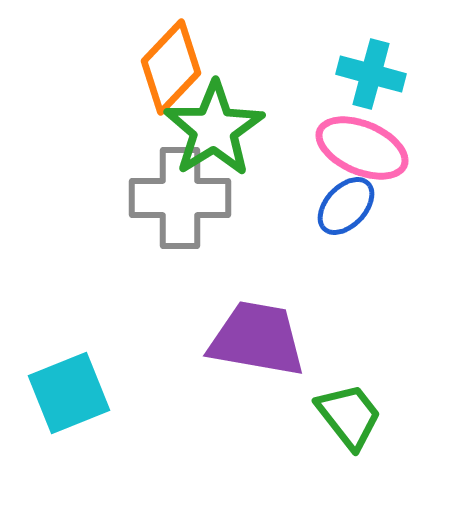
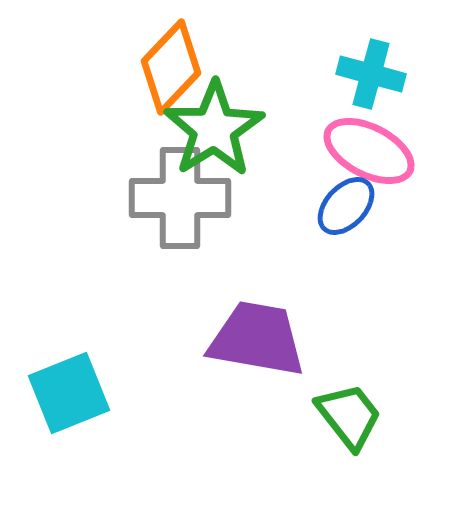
pink ellipse: moved 7 px right, 3 px down; rotated 4 degrees clockwise
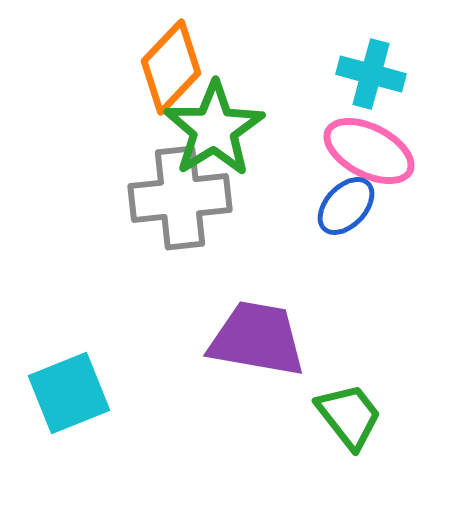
gray cross: rotated 6 degrees counterclockwise
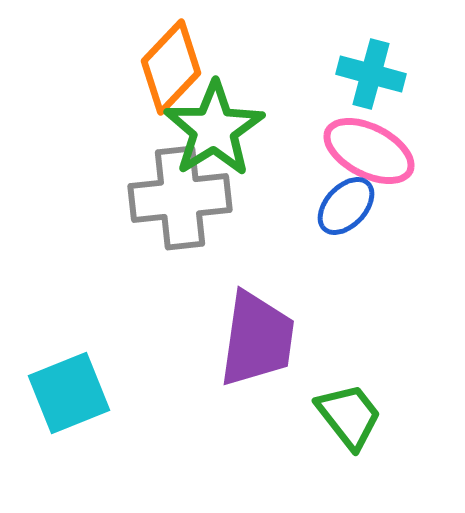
purple trapezoid: rotated 88 degrees clockwise
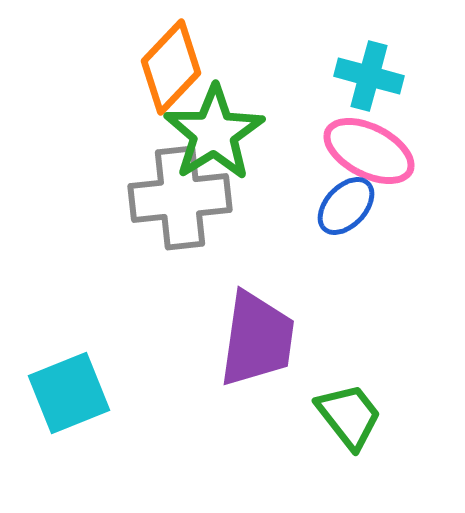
cyan cross: moved 2 px left, 2 px down
green star: moved 4 px down
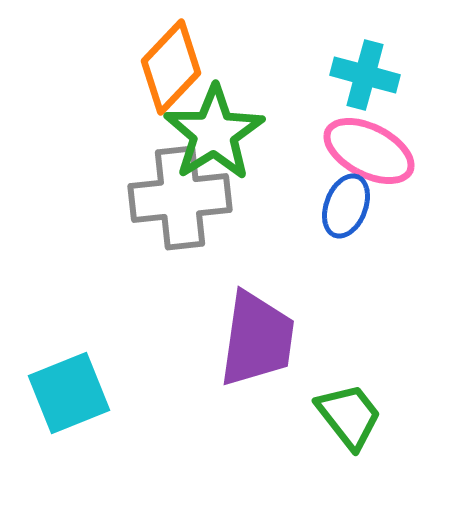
cyan cross: moved 4 px left, 1 px up
blue ellipse: rotated 22 degrees counterclockwise
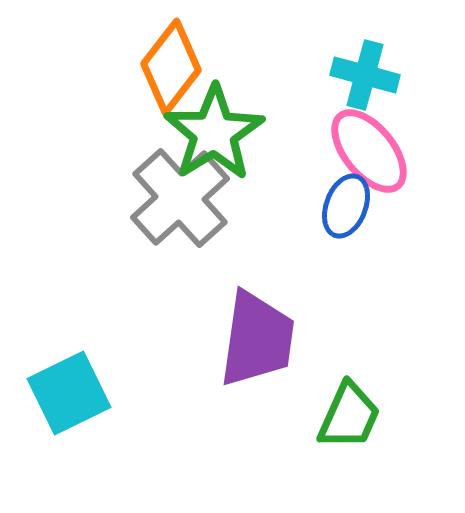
orange diamond: rotated 6 degrees counterclockwise
pink ellipse: rotated 24 degrees clockwise
gray cross: rotated 36 degrees counterclockwise
cyan square: rotated 4 degrees counterclockwise
green trapezoid: rotated 62 degrees clockwise
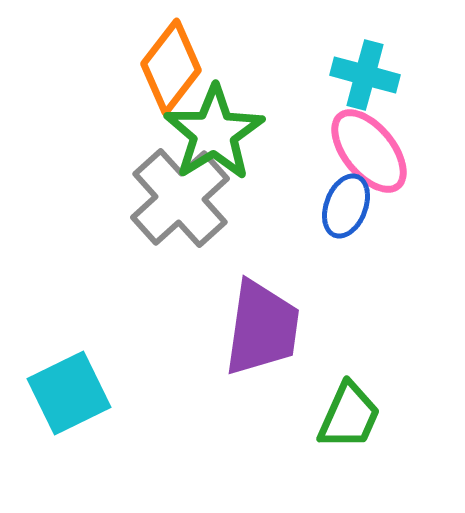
purple trapezoid: moved 5 px right, 11 px up
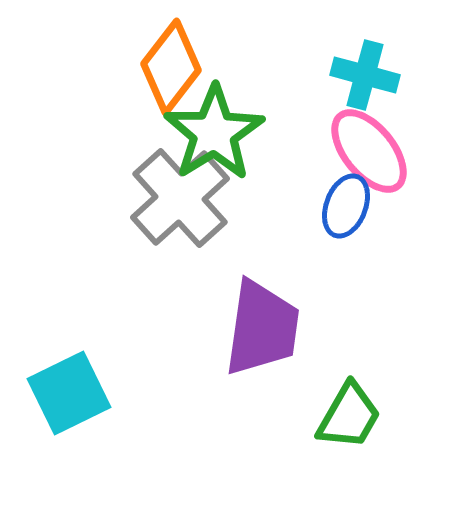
green trapezoid: rotated 6 degrees clockwise
